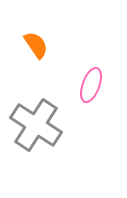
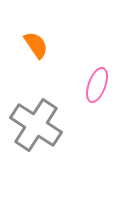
pink ellipse: moved 6 px right
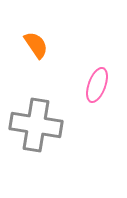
gray cross: rotated 24 degrees counterclockwise
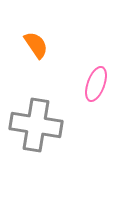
pink ellipse: moved 1 px left, 1 px up
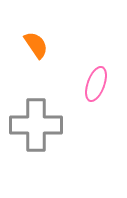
gray cross: rotated 9 degrees counterclockwise
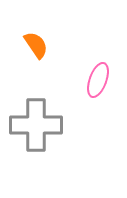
pink ellipse: moved 2 px right, 4 px up
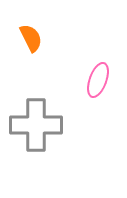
orange semicircle: moved 5 px left, 7 px up; rotated 8 degrees clockwise
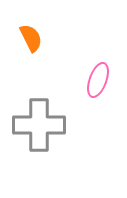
gray cross: moved 3 px right
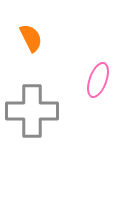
gray cross: moved 7 px left, 14 px up
